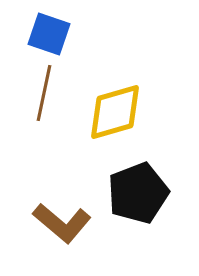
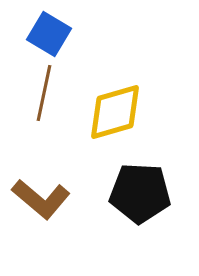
blue square: rotated 12 degrees clockwise
black pentagon: moved 2 px right; rotated 24 degrees clockwise
brown L-shape: moved 21 px left, 24 px up
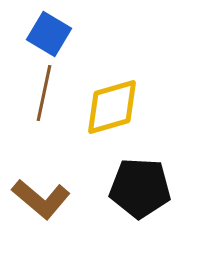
yellow diamond: moved 3 px left, 5 px up
black pentagon: moved 5 px up
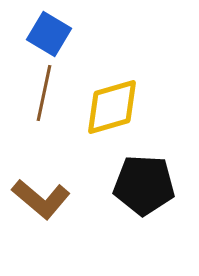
black pentagon: moved 4 px right, 3 px up
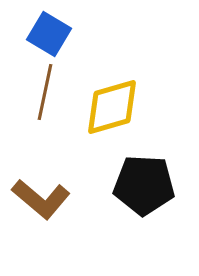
brown line: moved 1 px right, 1 px up
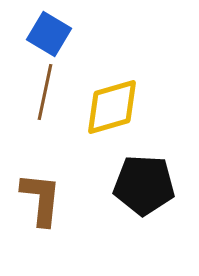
brown L-shape: rotated 124 degrees counterclockwise
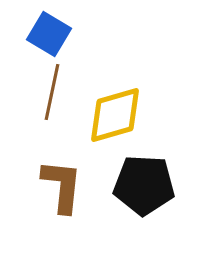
brown line: moved 7 px right
yellow diamond: moved 3 px right, 8 px down
brown L-shape: moved 21 px right, 13 px up
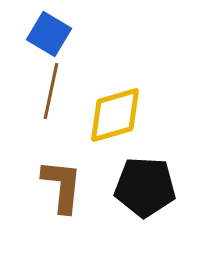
brown line: moved 1 px left, 1 px up
black pentagon: moved 1 px right, 2 px down
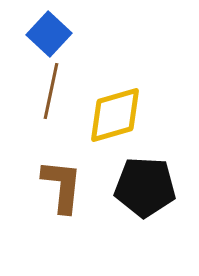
blue square: rotated 12 degrees clockwise
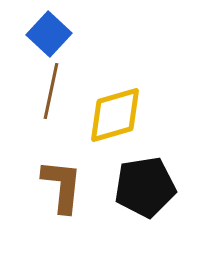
black pentagon: rotated 12 degrees counterclockwise
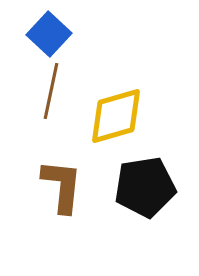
yellow diamond: moved 1 px right, 1 px down
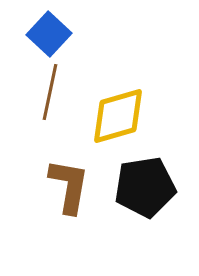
brown line: moved 1 px left, 1 px down
yellow diamond: moved 2 px right
brown L-shape: moved 7 px right; rotated 4 degrees clockwise
